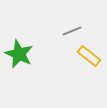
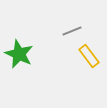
yellow rectangle: rotated 15 degrees clockwise
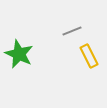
yellow rectangle: rotated 10 degrees clockwise
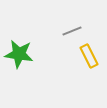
green star: rotated 16 degrees counterclockwise
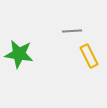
gray line: rotated 18 degrees clockwise
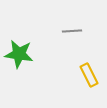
yellow rectangle: moved 19 px down
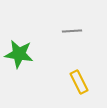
yellow rectangle: moved 10 px left, 7 px down
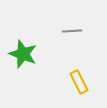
green star: moved 4 px right; rotated 12 degrees clockwise
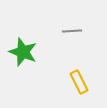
green star: moved 2 px up
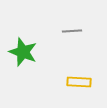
yellow rectangle: rotated 60 degrees counterclockwise
